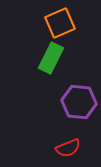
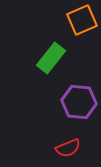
orange square: moved 22 px right, 3 px up
green rectangle: rotated 12 degrees clockwise
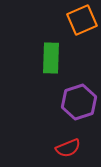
green rectangle: rotated 36 degrees counterclockwise
purple hexagon: rotated 24 degrees counterclockwise
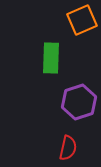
red semicircle: rotated 55 degrees counterclockwise
